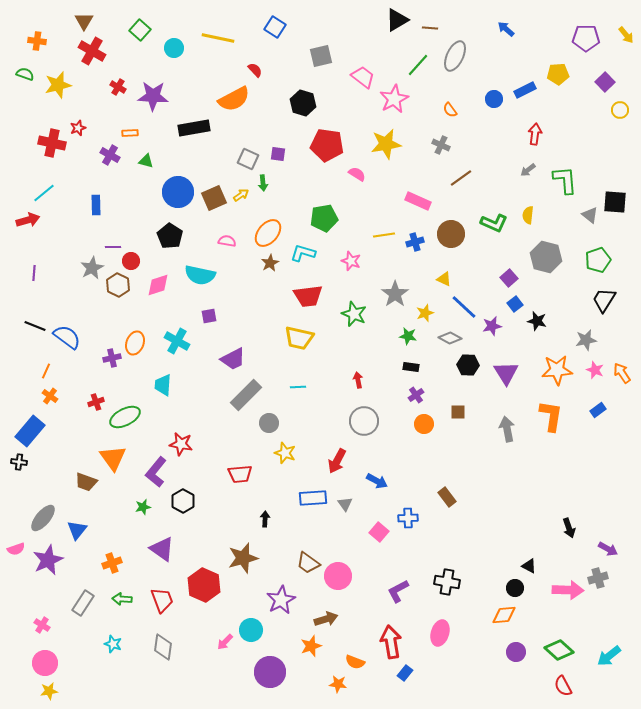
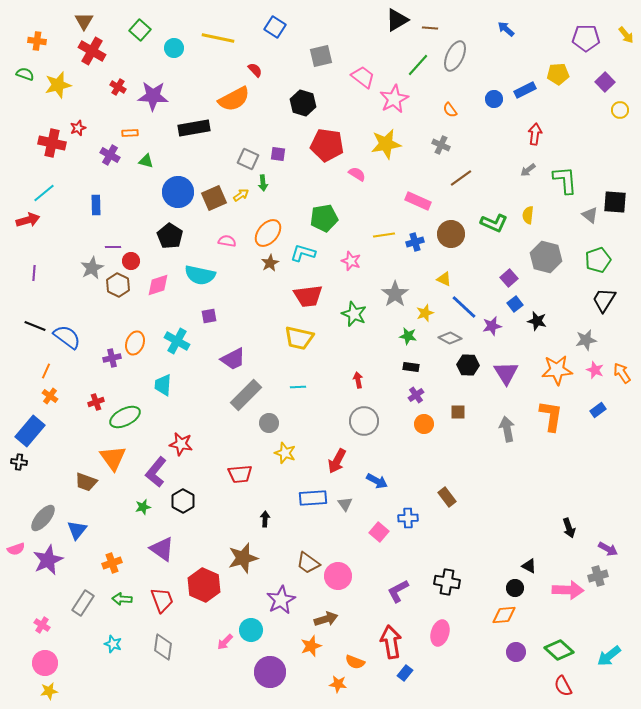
gray cross at (598, 578): moved 2 px up
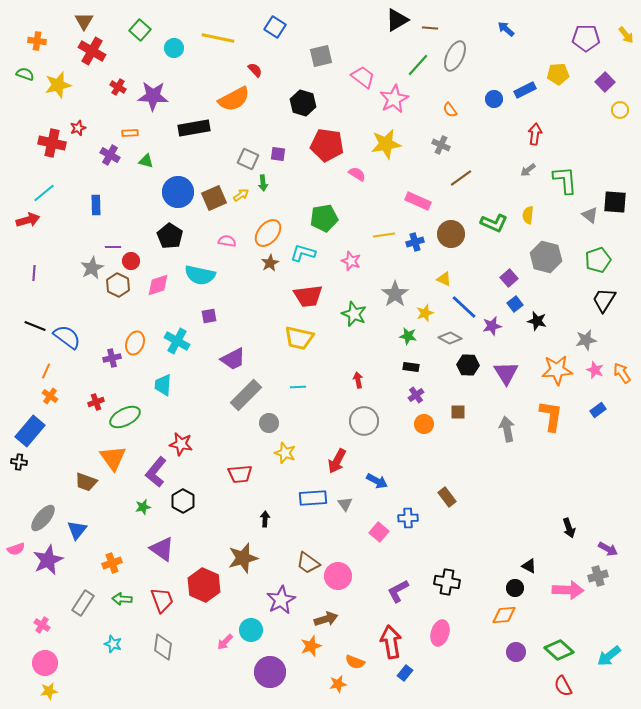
orange star at (338, 684): rotated 18 degrees counterclockwise
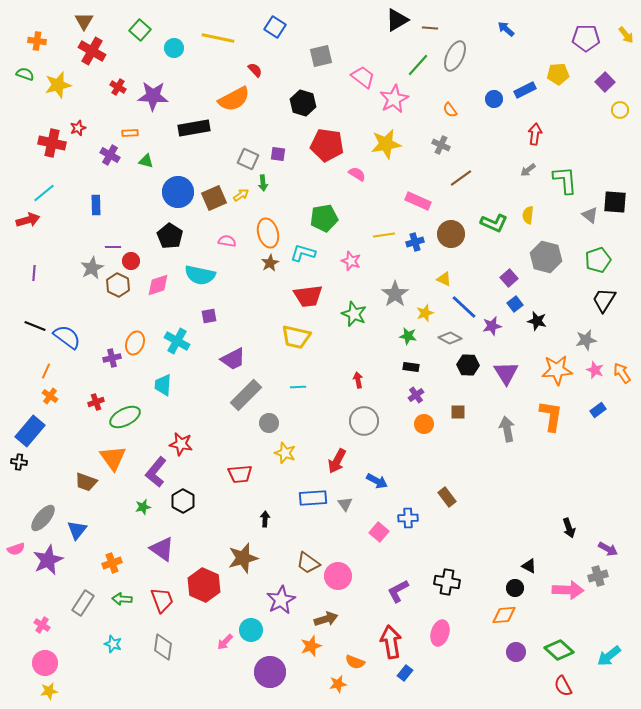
orange ellipse at (268, 233): rotated 56 degrees counterclockwise
yellow trapezoid at (299, 338): moved 3 px left, 1 px up
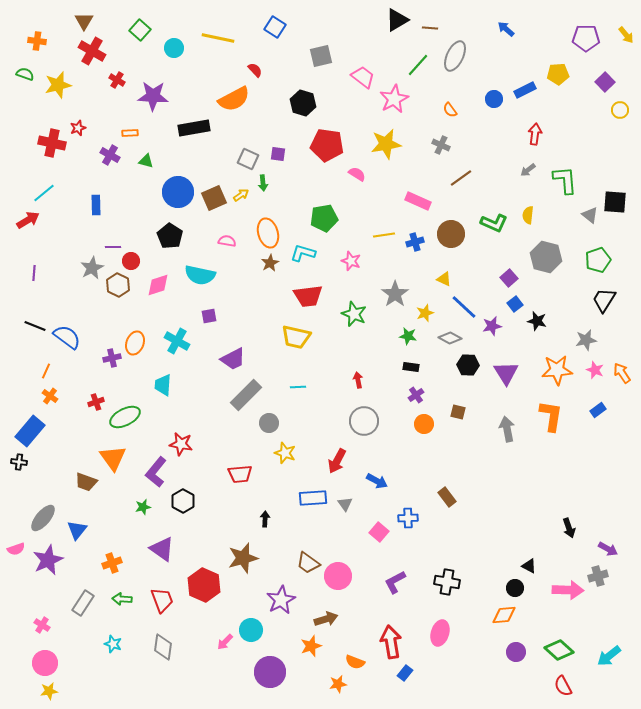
red cross at (118, 87): moved 1 px left, 7 px up
red arrow at (28, 220): rotated 15 degrees counterclockwise
brown square at (458, 412): rotated 14 degrees clockwise
purple L-shape at (398, 591): moved 3 px left, 9 px up
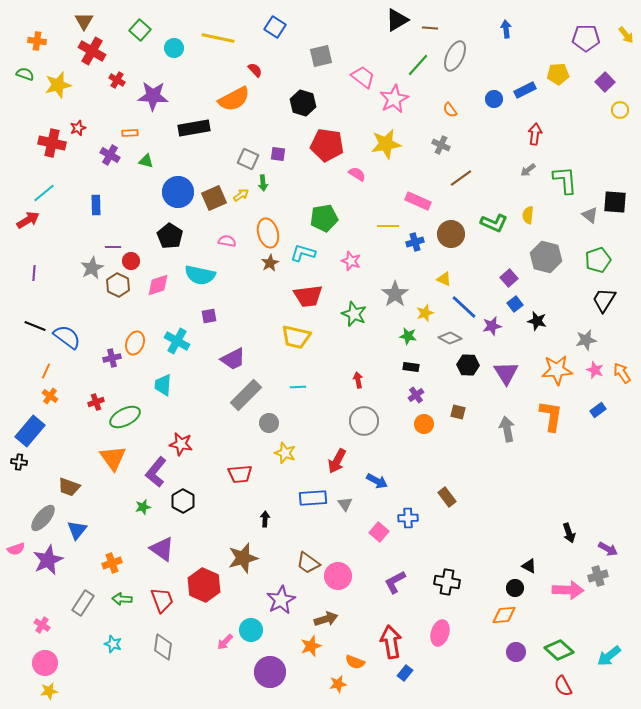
blue arrow at (506, 29): rotated 42 degrees clockwise
yellow line at (384, 235): moved 4 px right, 9 px up; rotated 10 degrees clockwise
brown trapezoid at (86, 482): moved 17 px left, 5 px down
black arrow at (569, 528): moved 5 px down
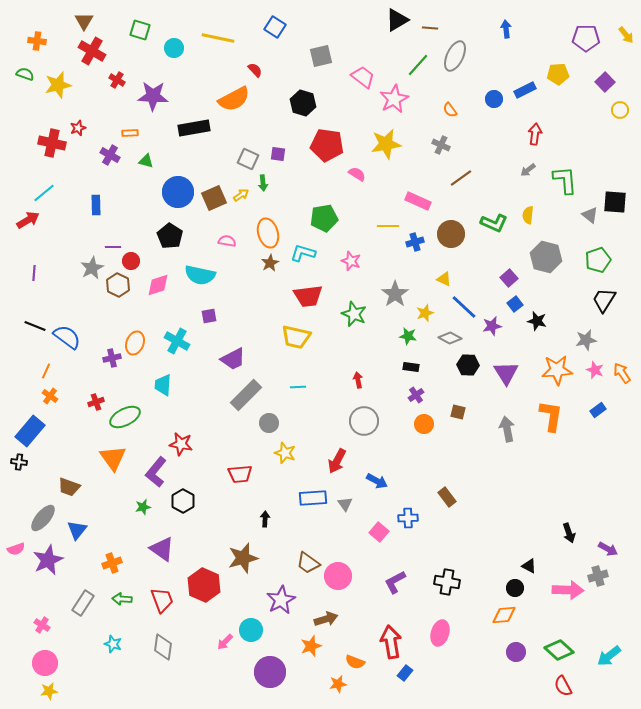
green square at (140, 30): rotated 25 degrees counterclockwise
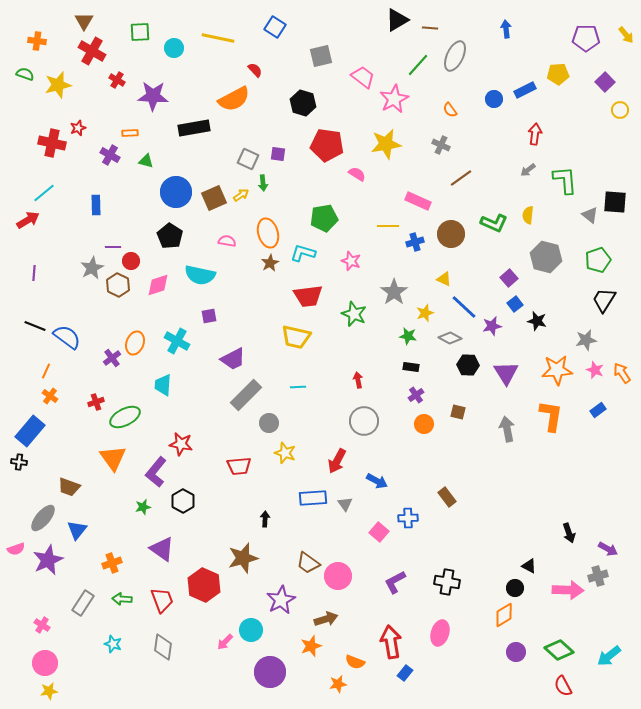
green square at (140, 30): moved 2 px down; rotated 20 degrees counterclockwise
blue circle at (178, 192): moved 2 px left
gray star at (395, 294): moved 1 px left, 2 px up
purple cross at (112, 358): rotated 24 degrees counterclockwise
red trapezoid at (240, 474): moved 1 px left, 8 px up
orange diamond at (504, 615): rotated 25 degrees counterclockwise
